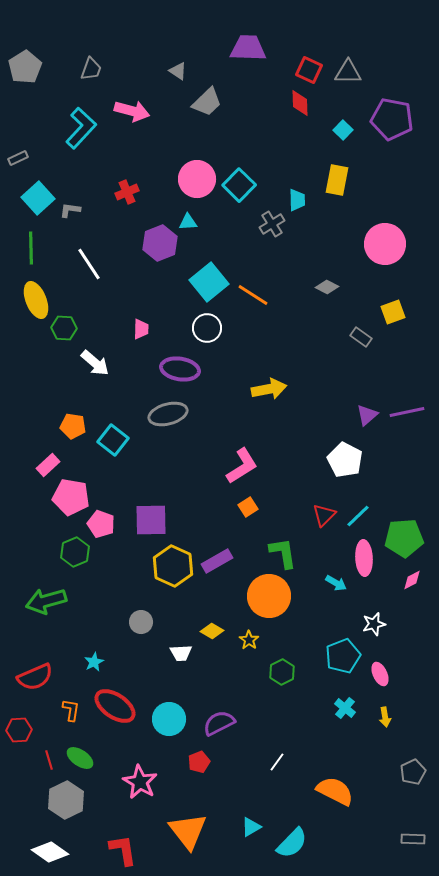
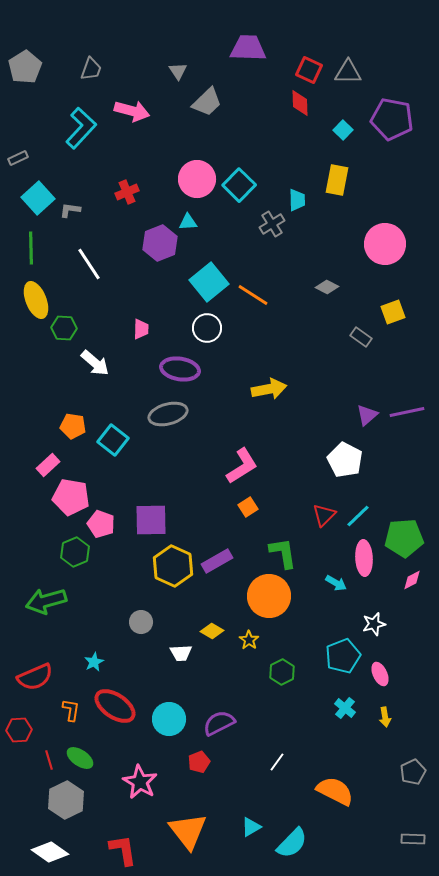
gray triangle at (178, 71): rotated 24 degrees clockwise
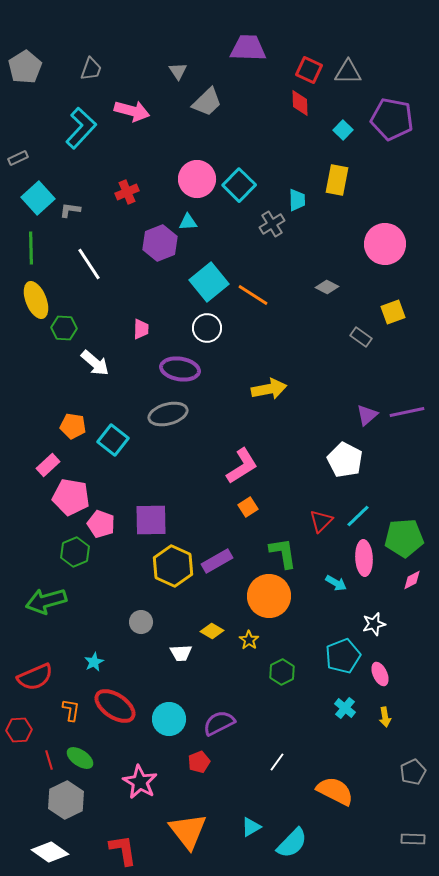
red triangle at (324, 515): moved 3 px left, 6 px down
